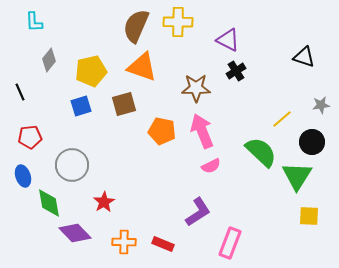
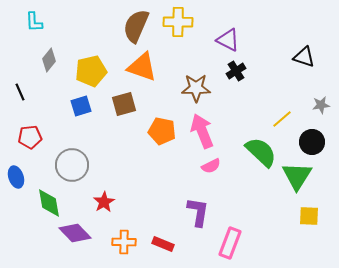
blue ellipse: moved 7 px left, 1 px down
purple L-shape: rotated 48 degrees counterclockwise
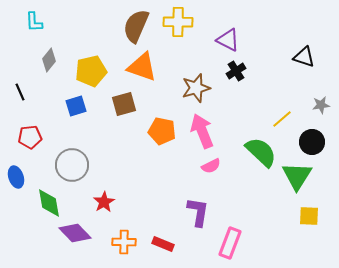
brown star: rotated 16 degrees counterclockwise
blue square: moved 5 px left
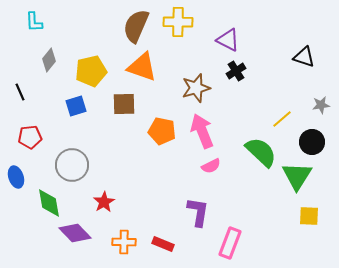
brown square: rotated 15 degrees clockwise
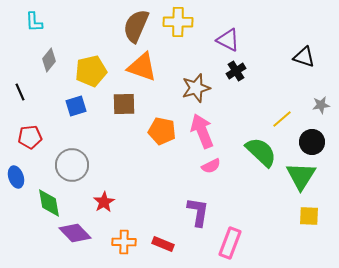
green triangle: moved 4 px right
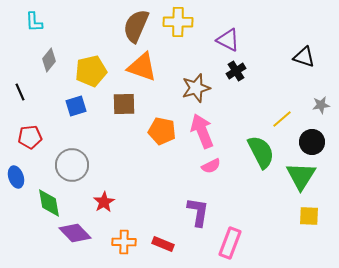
green semicircle: rotated 20 degrees clockwise
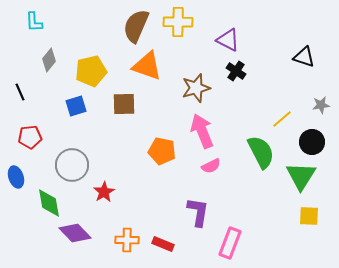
orange triangle: moved 5 px right, 1 px up
black cross: rotated 24 degrees counterclockwise
orange pentagon: moved 20 px down
red star: moved 10 px up
orange cross: moved 3 px right, 2 px up
